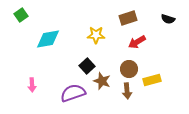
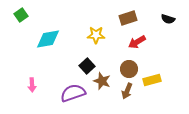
brown arrow: rotated 28 degrees clockwise
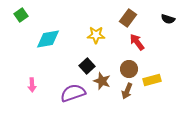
brown rectangle: rotated 36 degrees counterclockwise
red arrow: rotated 84 degrees clockwise
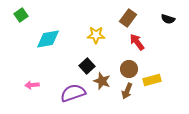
pink arrow: rotated 88 degrees clockwise
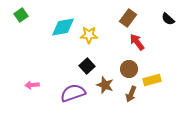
black semicircle: rotated 24 degrees clockwise
yellow star: moved 7 px left
cyan diamond: moved 15 px right, 12 px up
brown star: moved 3 px right, 4 px down
brown arrow: moved 4 px right, 3 px down
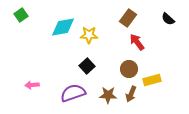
brown star: moved 3 px right, 10 px down; rotated 18 degrees counterclockwise
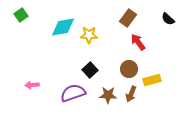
red arrow: moved 1 px right
black square: moved 3 px right, 4 px down
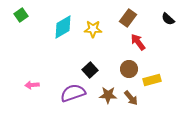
cyan diamond: rotated 20 degrees counterclockwise
yellow star: moved 4 px right, 6 px up
brown arrow: moved 4 px down; rotated 63 degrees counterclockwise
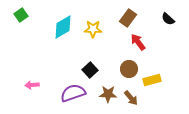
brown star: moved 1 px up
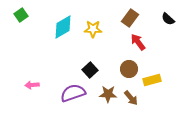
brown rectangle: moved 2 px right
